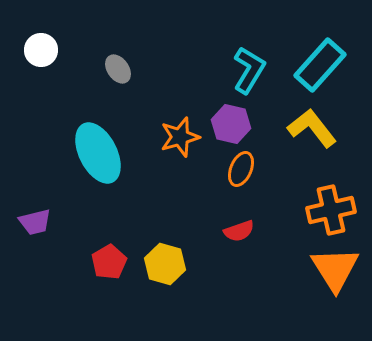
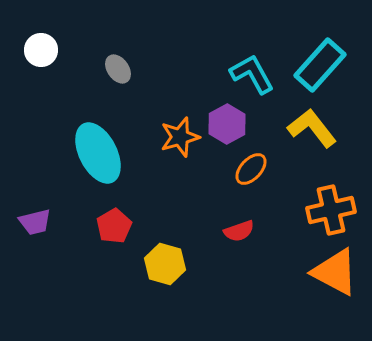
cyan L-shape: moved 3 px right, 4 px down; rotated 60 degrees counterclockwise
purple hexagon: moved 4 px left; rotated 18 degrees clockwise
orange ellipse: moved 10 px right; rotated 20 degrees clockwise
red pentagon: moved 5 px right, 36 px up
orange triangle: moved 3 px down; rotated 30 degrees counterclockwise
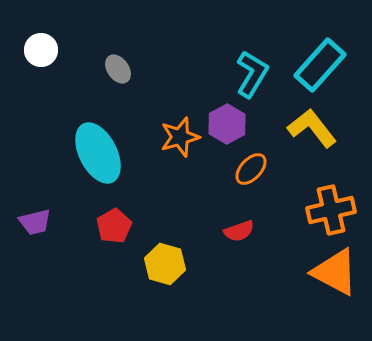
cyan L-shape: rotated 60 degrees clockwise
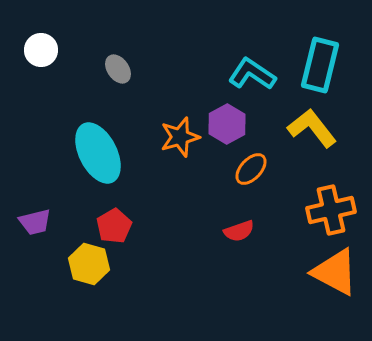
cyan rectangle: rotated 28 degrees counterclockwise
cyan L-shape: rotated 87 degrees counterclockwise
yellow hexagon: moved 76 px left
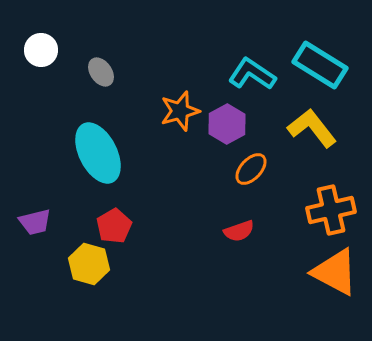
cyan rectangle: rotated 72 degrees counterclockwise
gray ellipse: moved 17 px left, 3 px down
orange star: moved 26 px up
